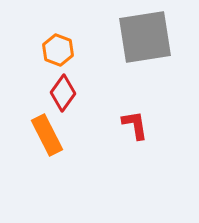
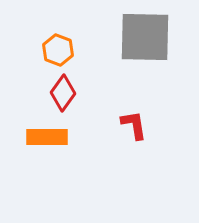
gray square: rotated 10 degrees clockwise
red L-shape: moved 1 px left
orange rectangle: moved 2 px down; rotated 63 degrees counterclockwise
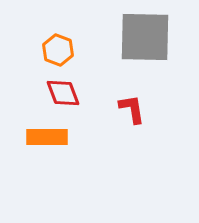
red diamond: rotated 57 degrees counterclockwise
red L-shape: moved 2 px left, 16 px up
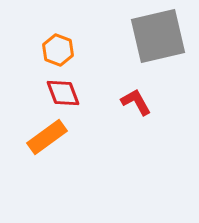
gray square: moved 13 px right, 1 px up; rotated 14 degrees counterclockwise
red L-shape: moved 4 px right, 7 px up; rotated 20 degrees counterclockwise
orange rectangle: rotated 36 degrees counterclockwise
